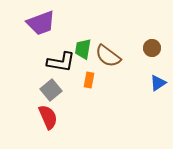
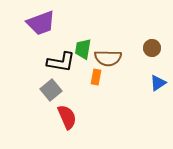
brown semicircle: moved 2 px down; rotated 36 degrees counterclockwise
orange rectangle: moved 7 px right, 3 px up
red semicircle: moved 19 px right
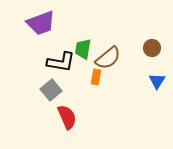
brown semicircle: rotated 40 degrees counterclockwise
blue triangle: moved 1 px left, 2 px up; rotated 24 degrees counterclockwise
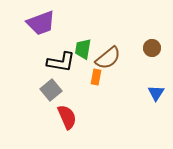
blue triangle: moved 1 px left, 12 px down
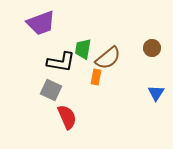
gray square: rotated 25 degrees counterclockwise
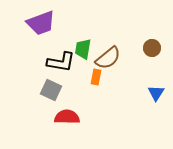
red semicircle: rotated 65 degrees counterclockwise
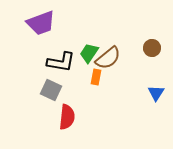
green trapezoid: moved 6 px right, 4 px down; rotated 25 degrees clockwise
red semicircle: rotated 95 degrees clockwise
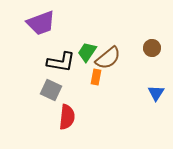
green trapezoid: moved 2 px left, 1 px up
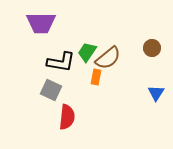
purple trapezoid: rotated 20 degrees clockwise
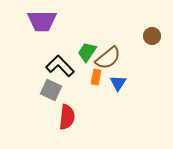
purple trapezoid: moved 1 px right, 2 px up
brown circle: moved 12 px up
black L-shape: moved 1 px left, 4 px down; rotated 144 degrees counterclockwise
blue triangle: moved 38 px left, 10 px up
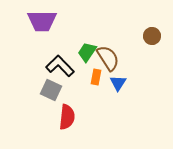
brown semicircle: rotated 84 degrees counterclockwise
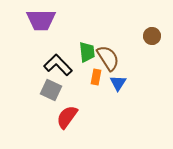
purple trapezoid: moved 1 px left, 1 px up
green trapezoid: rotated 140 degrees clockwise
black L-shape: moved 2 px left, 1 px up
red semicircle: rotated 150 degrees counterclockwise
